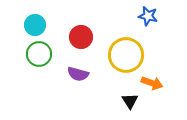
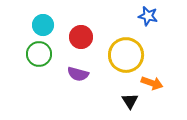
cyan circle: moved 8 px right
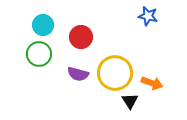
yellow circle: moved 11 px left, 18 px down
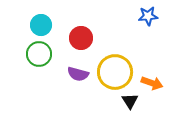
blue star: rotated 18 degrees counterclockwise
cyan circle: moved 2 px left
red circle: moved 1 px down
yellow circle: moved 1 px up
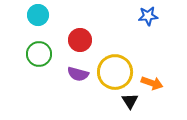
cyan circle: moved 3 px left, 10 px up
red circle: moved 1 px left, 2 px down
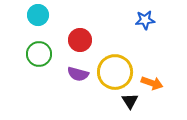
blue star: moved 3 px left, 4 px down
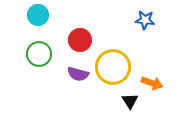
blue star: rotated 12 degrees clockwise
yellow circle: moved 2 px left, 5 px up
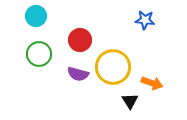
cyan circle: moved 2 px left, 1 px down
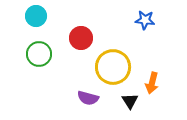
red circle: moved 1 px right, 2 px up
purple semicircle: moved 10 px right, 24 px down
orange arrow: rotated 85 degrees clockwise
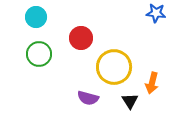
cyan circle: moved 1 px down
blue star: moved 11 px right, 7 px up
yellow circle: moved 1 px right
